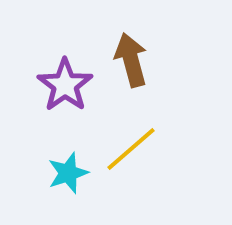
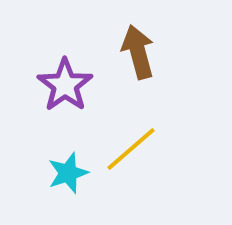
brown arrow: moved 7 px right, 8 px up
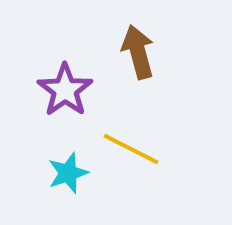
purple star: moved 5 px down
yellow line: rotated 68 degrees clockwise
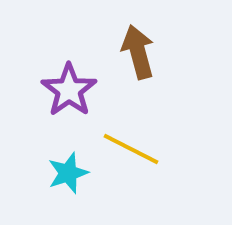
purple star: moved 4 px right
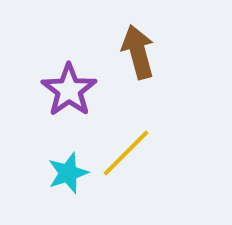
yellow line: moved 5 px left, 4 px down; rotated 72 degrees counterclockwise
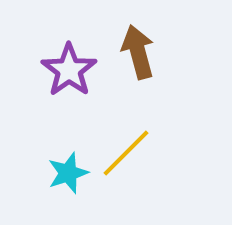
purple star: moved 20 px up
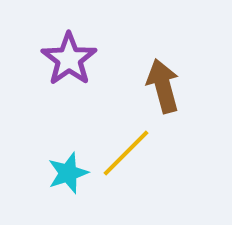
brown arrow: moved 25 px right, 34 px down
purple star: moved 11 px up
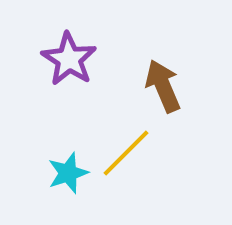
purple star: rotated 4 degrees counterclockwise
brown arrow: rotated 8 degrees counterclockwise
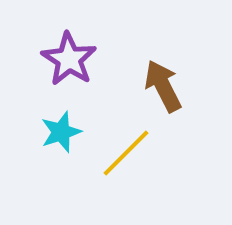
brown arrow: rotated 4 degrees counterclockwise
cyan star: moved 7 px left, 41 px up
